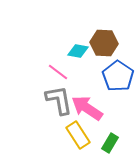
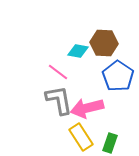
pink arrow: rotated 48 degrees counterclockwise
yellow rectangle: moved 3 px right, 2 px down
green rectangle: rotated 12 degrees counterclockwise
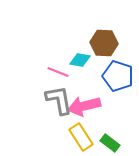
cyan diamond: moved 2 px right, 9 px down
pink line: rotated 15 degrees counterclockwise
blue pentagon: rotated 16 degrees counterclockwise
pink arrow: moved 3 px left, 2 px up
green rectangle: rotated 72 degrees counterclockwise
